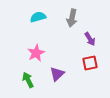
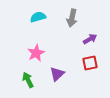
purple arrow: rotated 88 degrees counterclockwise
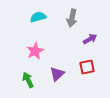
pink star: moved 1 px left, 2 px up
red square: moved 3 px left, 4 px down
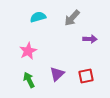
gray arrow: rotated 30 degrees clockwise
purple arrow: rotated 32 degrees clockwise
pink star: moved 7 px left
red square: moved 1 px left, 9 px down
green arrow: moved 1 px right
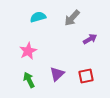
purple arrow: rotated 32 degrees counterclockwise
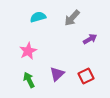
red square: rotated 14 degrees counterclockwise
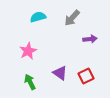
purple arrow: rotated 24 degrees clockwise
purple triangle: moved 3 px right, 1 px up; rotated 42 degrees counterclockwise
green arrow: moved 1 px right, 2 px down
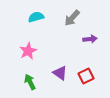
cyan semicircle: moved 2 px left
